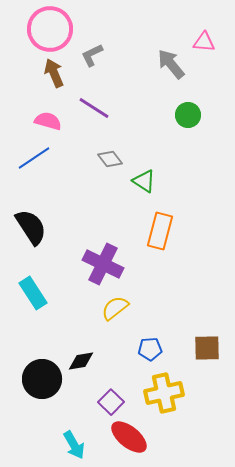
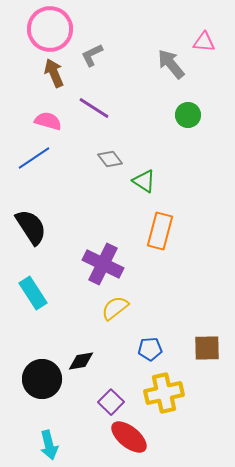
cyan arrow: moved 25 px left; rotated 16 degrees clockwise
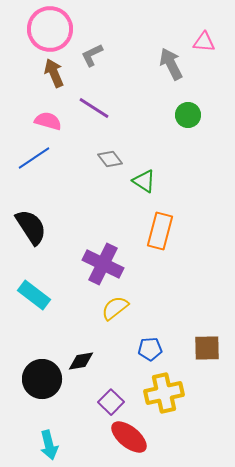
gray arrow: rotated 12 degrees clockwise
cyan rectangle: moved 1 px right, 2 px down; rotated 20 degrees counterclockwise
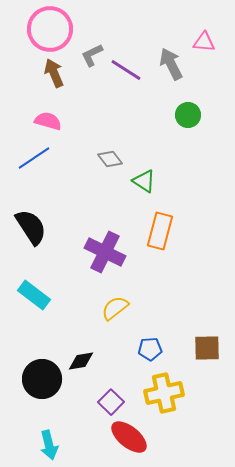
purple line: moved 32 px right, 38 px up
purple cross: moved 2 px right, 12 px up
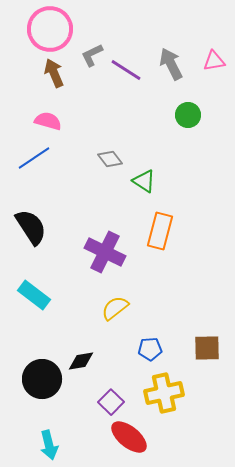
pink triangle: moved 10 px right, 19 px down; rotated 15 degrees counterclockwise
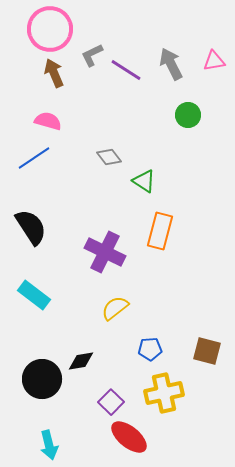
gray diamond: moved 1 px left, 2 px up
brown square: moved 3 px down; rotated 16 degrees clockwise
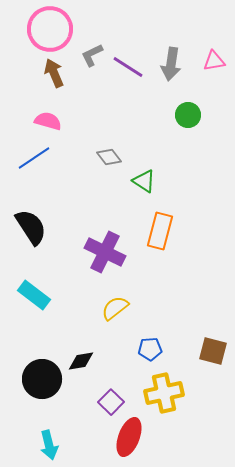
gray arrow: rotated 144 degrees counterclockwise
purple line: moved 2 px right, 3 px up
brown square: moved 6 px right
red ellipse: rotated 72 degrees clockwise
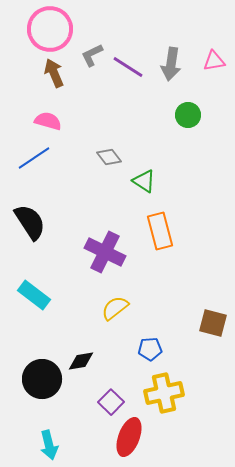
black semicircle: moved 1 px left, 5 px up
orange rectangle: rotated 30 degrees counterclockwise
brown square: moved 28 px up
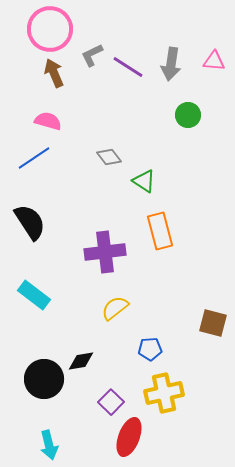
pink triangle: rotated 15 degrees clockwise
purple cross: rotated 33 degrees counterclockwise
black circle: moved 2 px right
